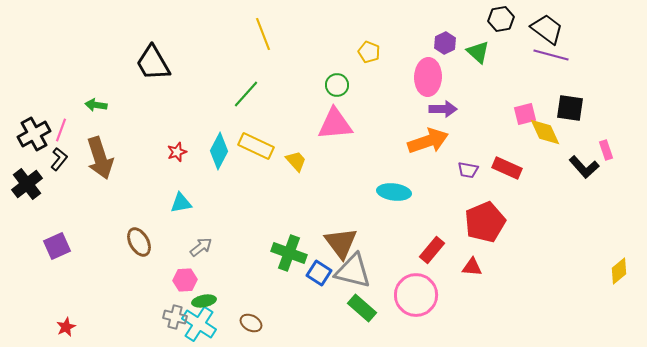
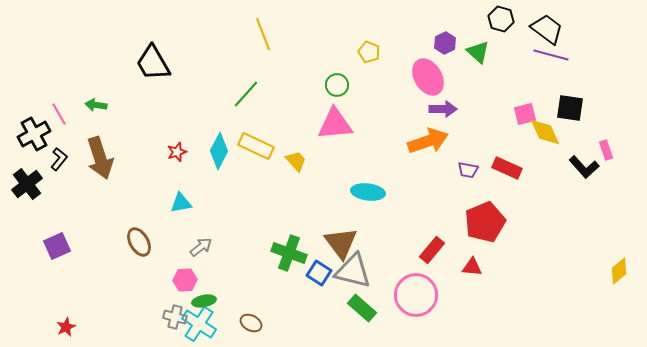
black hexagon at (501, 19): rotated 25 degrees clockwise
pink ellipse at (428, 77): rotated 33 degrees counterclockwise
pink line at (61, 130): moved 2 px left, 16 px up; rotated 50 degrees counterclockwise
cyan ellipse at (394, 192): moved 26 px left
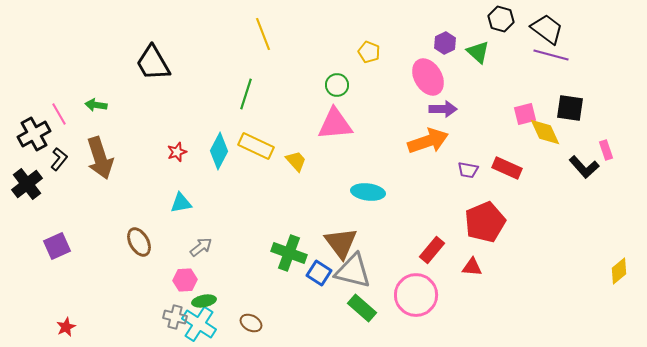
green line at (246, 94): rotated 24 degrees counterclockwise
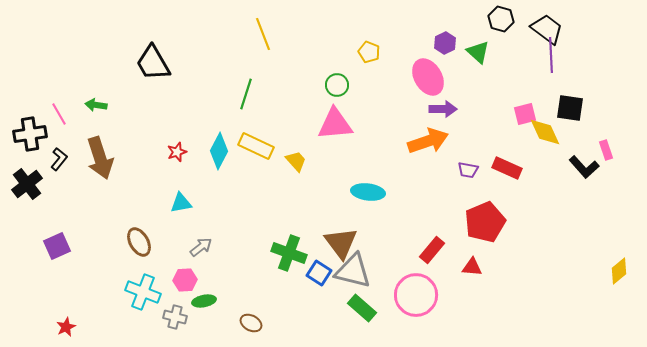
purple line at (551, 55): rotated 72 degrees clockwise
black cross at (34, 134): moved 4 px left; rotated 20 degrees clockwise
cyan cross at (199, 324): moved 56 px left, 32 px up; rotated 12 degrees counterclockwise
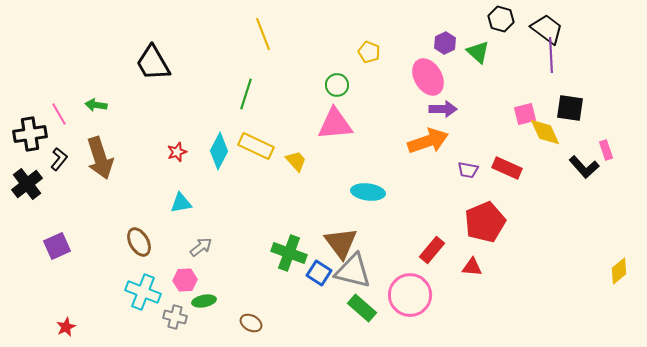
pink circle at (416, 295): moved 6 px left
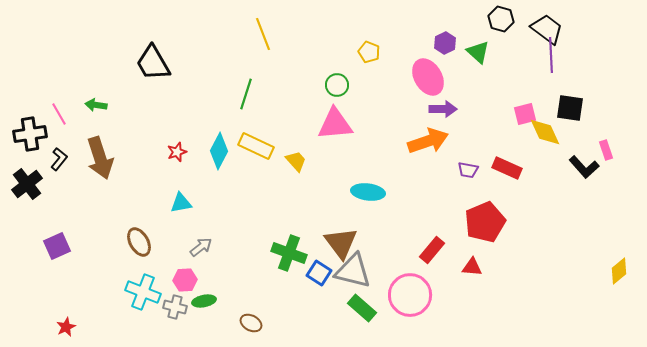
gray cross at (175, 317): moved 10 px up
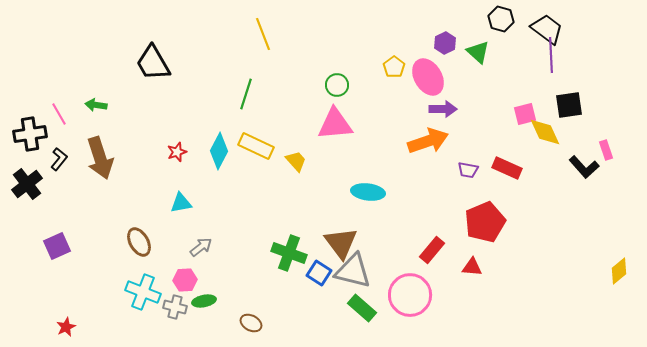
yellow pentagon at (369, 52): moved 25 px right, 15 px down; rotated 15 degrees clockwise
black square at (570, 108): moved 1 px left, 3 px up; rotated 16 degrees counterclockwise
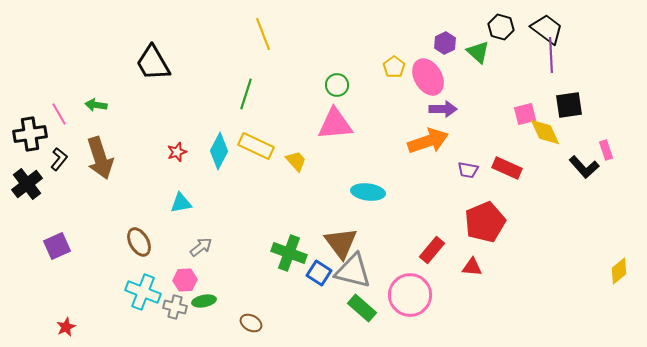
black hexagon at (501, 19): moved 8 px down
